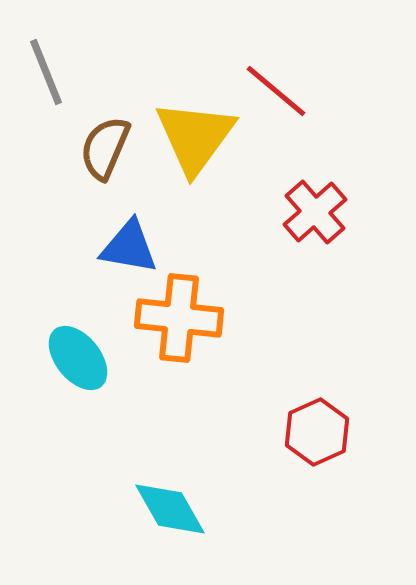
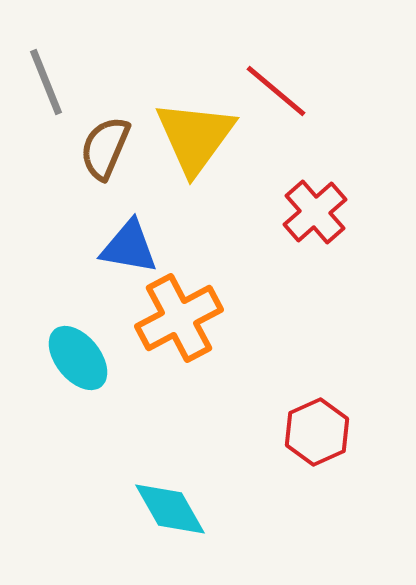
gray line: moved 10 px down
orange cross: rotated 34 degrees counterclockwise
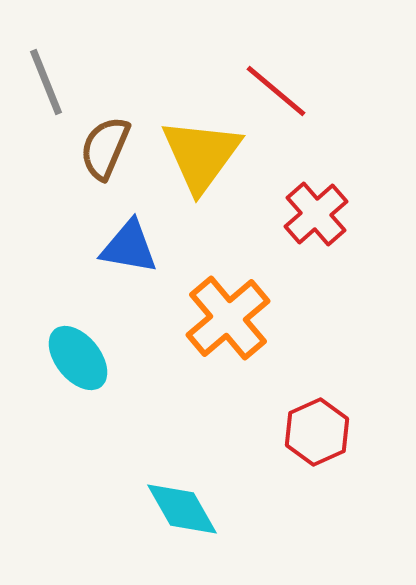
yellow triangle: moved 6 px right, 18 px down
red cross: moved 1 px right, 2 px down
orange cross: moved 49 px right; rotated 12 degrees counterclockwise
cyan diamond: moved 12 px right
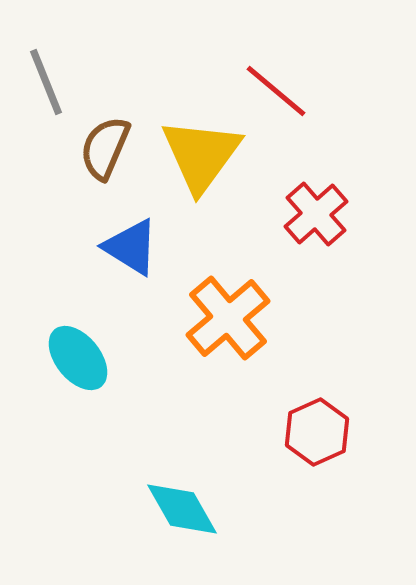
blue triangle: moved 2 px right; rotated 22 degrees clockwise
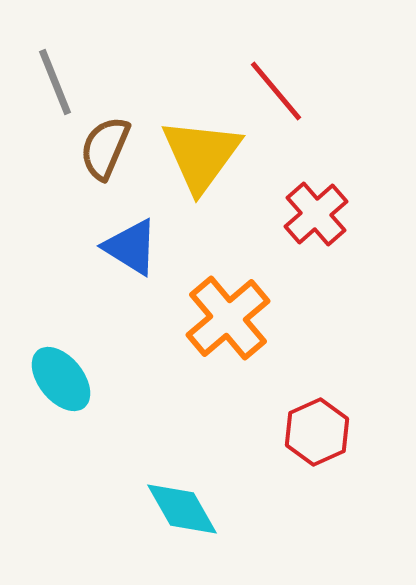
gray line: moved 9 px right
red line: rotated 10 degrees clockwise
cyan ellipse: moved 17 px left, 21 px down
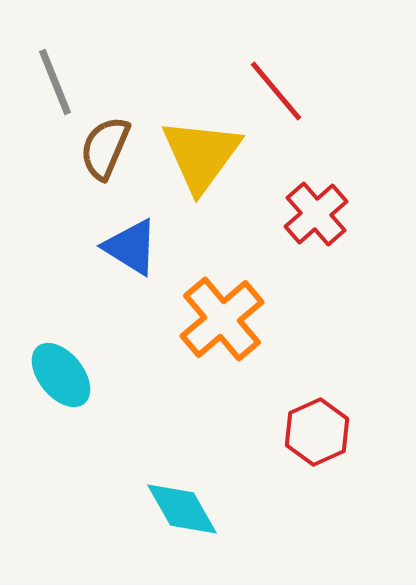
orange cross: moved 6 px left, 1 px down
cyan ellipse: moved 4 px up
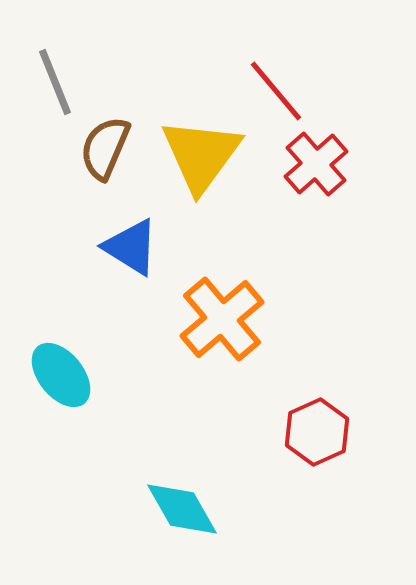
red cross: moved 50 px up
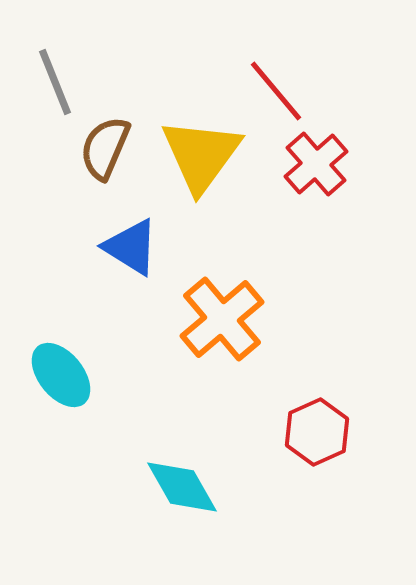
cyan diamond: moved 22 px up
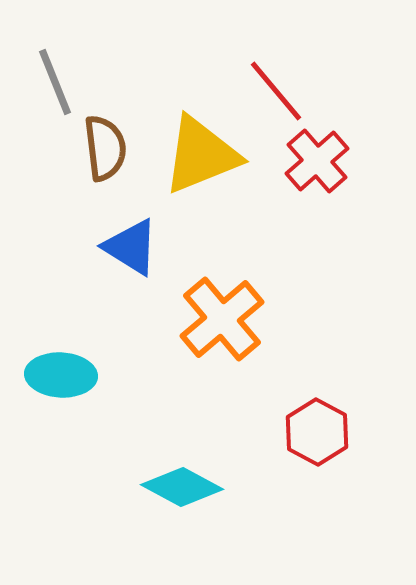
brown semicircle: rotated 150 degrees clockwise
yellow triangle: rotated 32 degrees clockwise
red cross: moved 1 px right, 3 px up
cyan ellipse: rotated 48 degrees counterclockwise
red hexagon: rotated 8 degrees counterclockwise
cyan diamond: rotated 32 degrees counterclockwise
